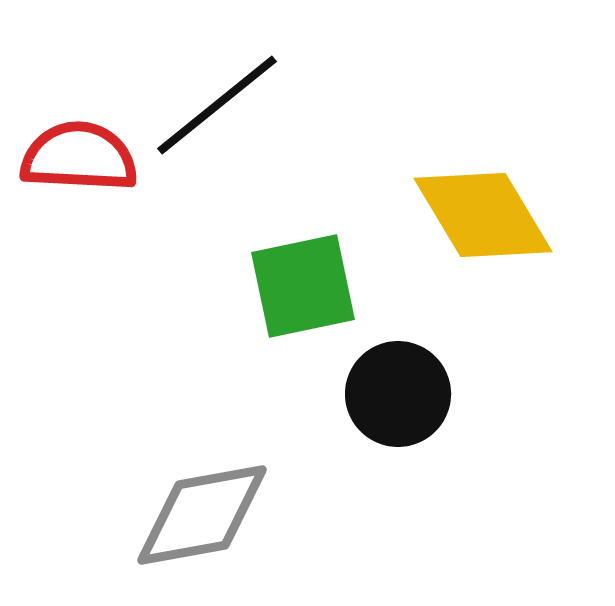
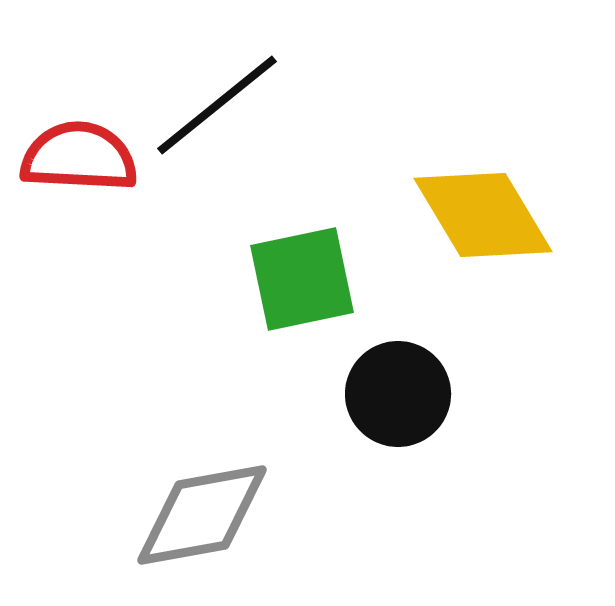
green square: moved 1 px left, 7 px up
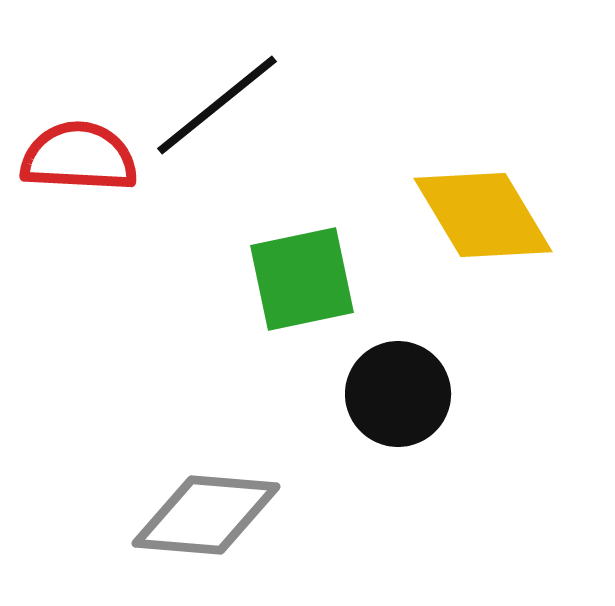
gray diamond: moved 4 px right; rotated 15 degrees clockwise
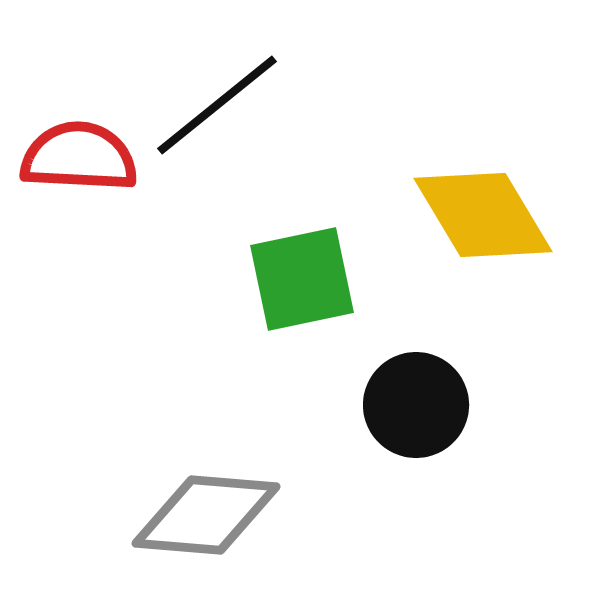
black circle: moved 18 px right, 11 px down
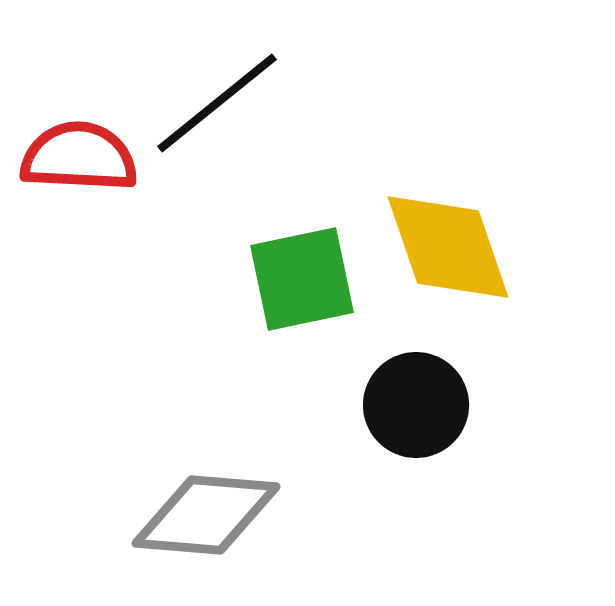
black line: moved 2 px up
yellow diamond: moved 35 px left, 32 px down; rotated 12 degrees clockwise
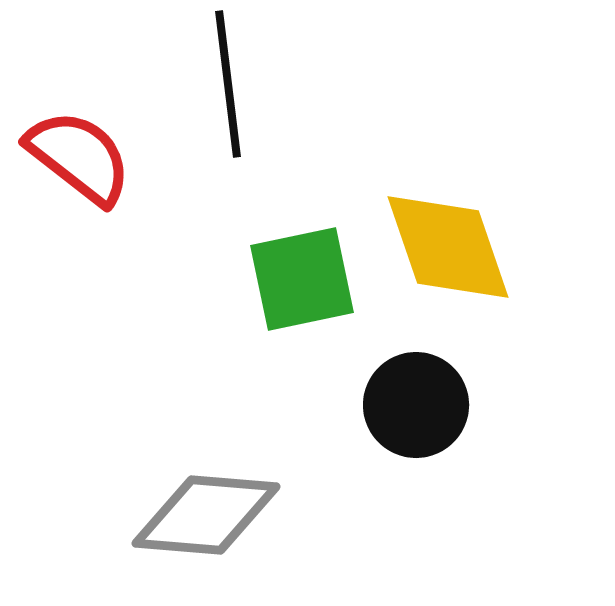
black line: moved 11 px right, 19 px up; rotated 58 degrees counterclockwise
red semicircle: rotated 35 degrees clockwise
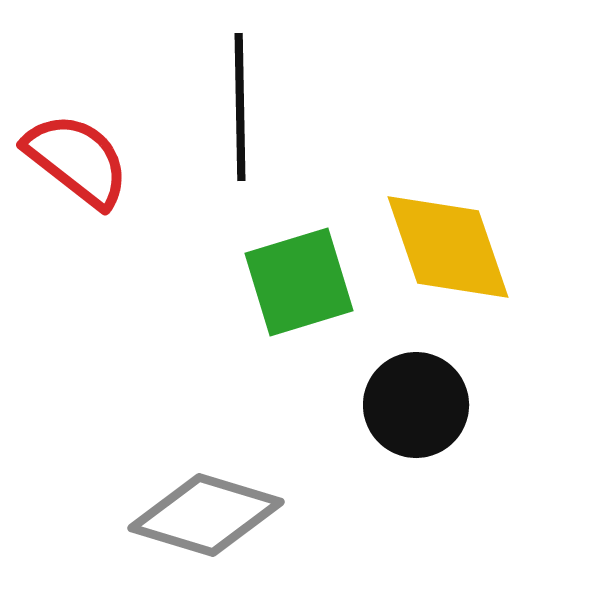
black line: moved 12 px right, 23 px down; rotated 6 degrees clockwise
red semicircle: moved 2 px left, 3 px down
green square: moved 3 px left, 3 px down; rotated 5 degrees counterclockwise
gray diamond: rotated 12 degrees clockwise
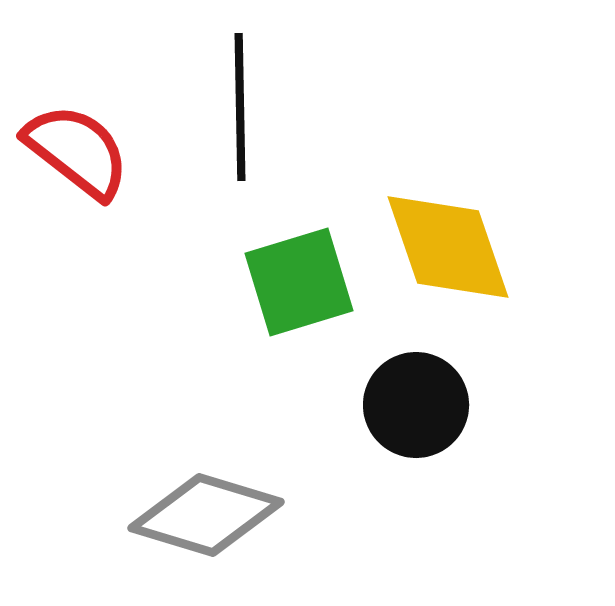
red semicircle: moved 9 px up
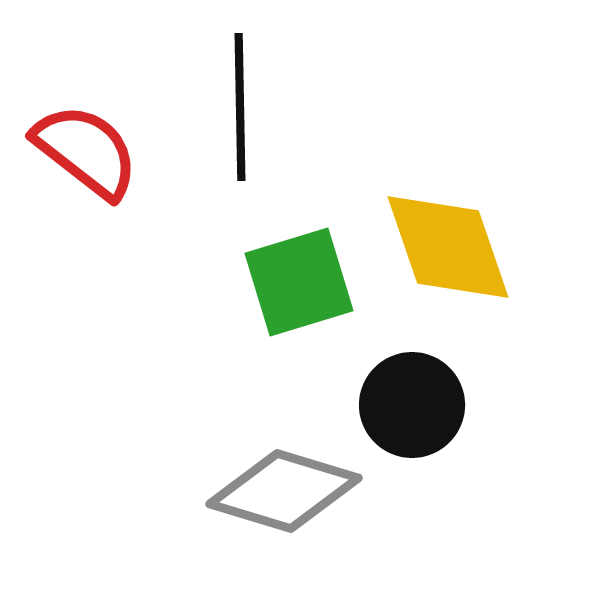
red semicircle: moved 9 px right
black circle: moved 4 px left
gray diamond: moved 78 px right, 24 px up
